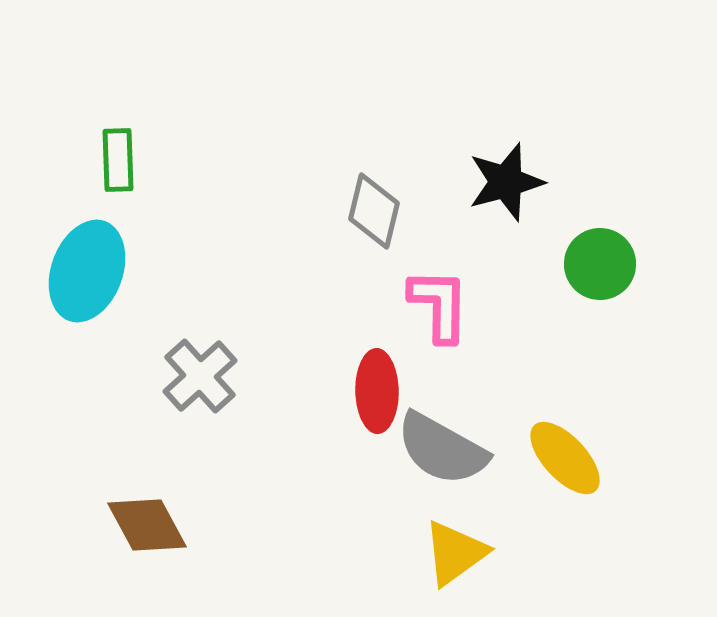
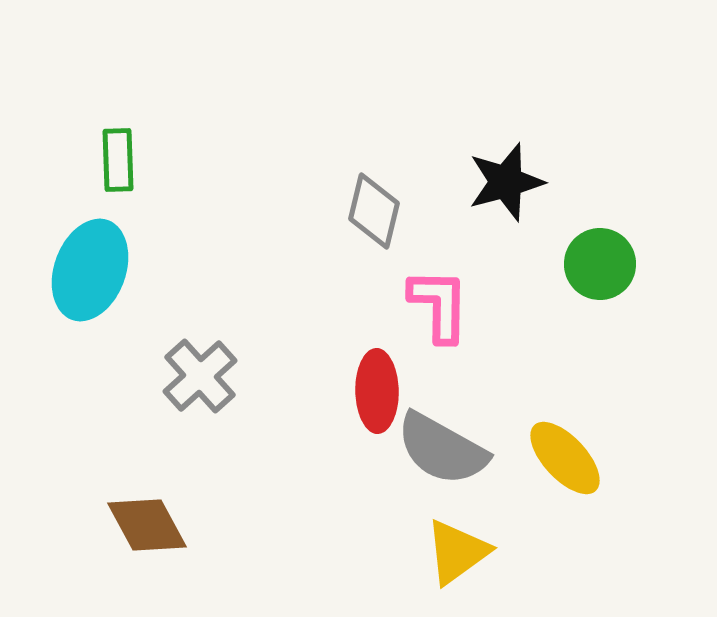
cyan ellipse: moved 3 px right, 1 px up
yellow triangle: moved 2 px right, 1 px up
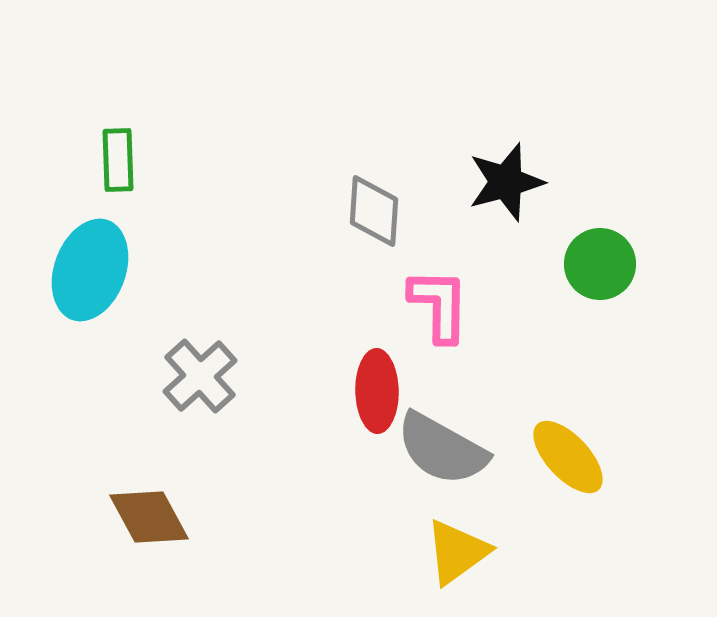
gray diamond: rotated 10 degrees counterclockwise
yellow ellipse: moved 3 px right, 1 px up
brown diamond: moved 2 px right, 8 px up
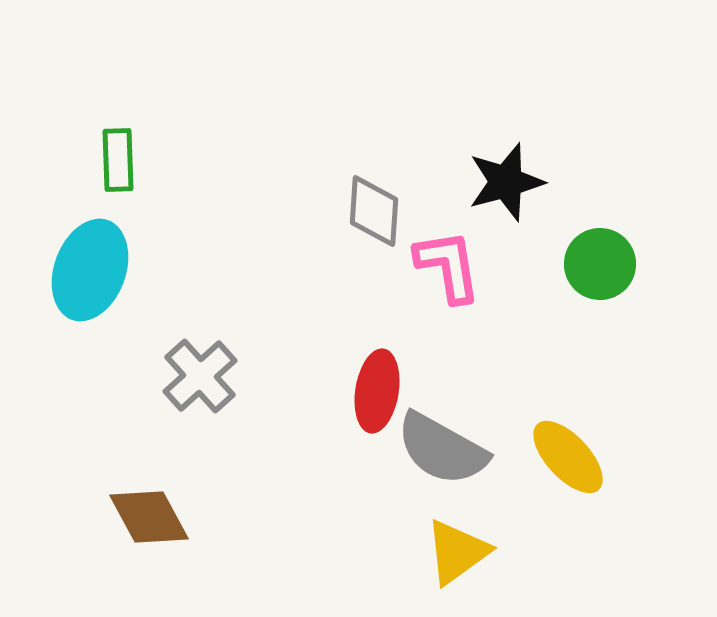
pink L-shape: moved 9 px right, 39 px up; rotated 10 degrees counterclockwise
red ellipse: rotated 10 degrees clockwise
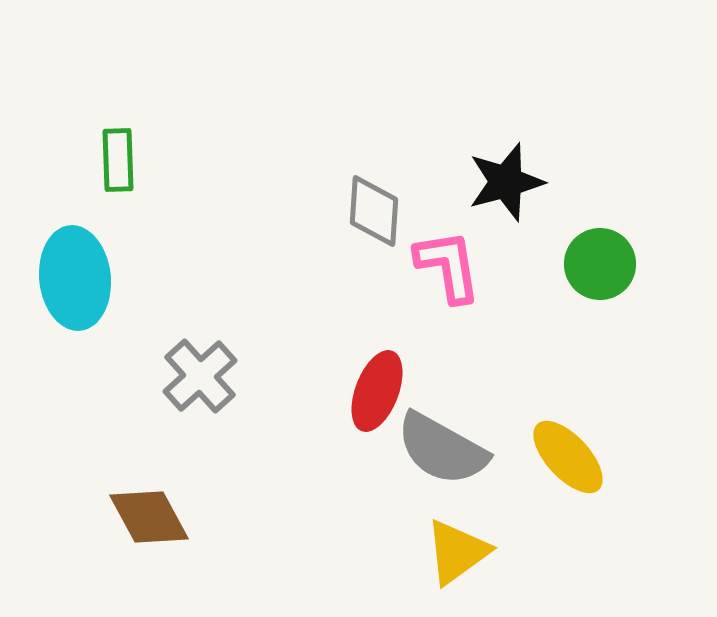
cyan ellipse: moved 15 px left, 8 px down; rotated 26 degrees counterclockwise
red ellipse: rotated 12 degrees clockwise
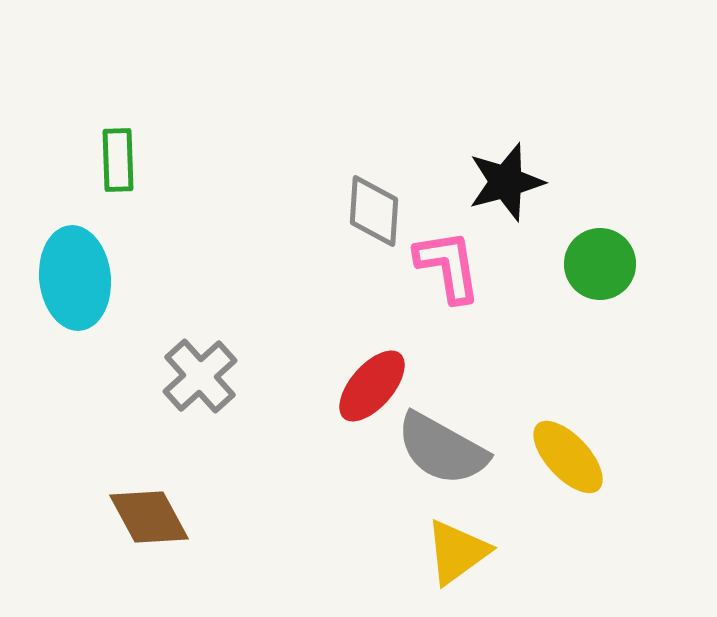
red ellipse: moved 5 px left, 5 px up; rotated 20 degrees clockwise
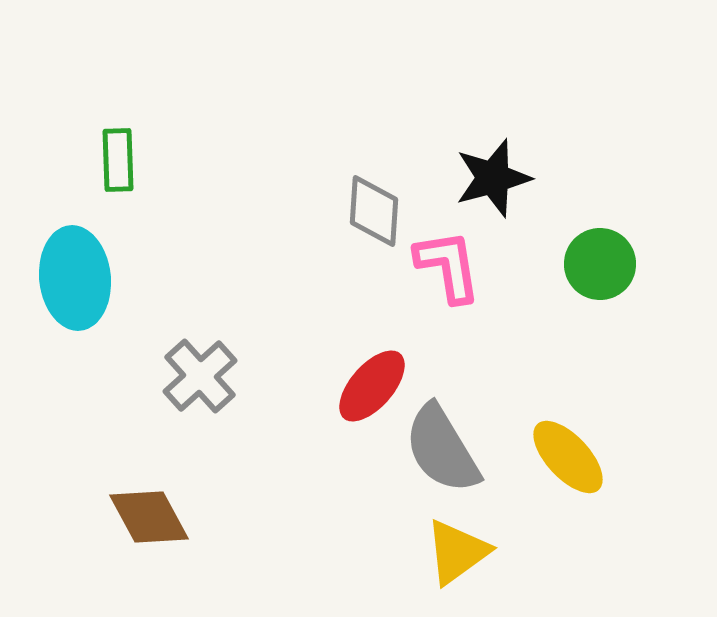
black star: moved 13 px left, 4 px up
gray semicircle: rotated 30 degrees clockwise
